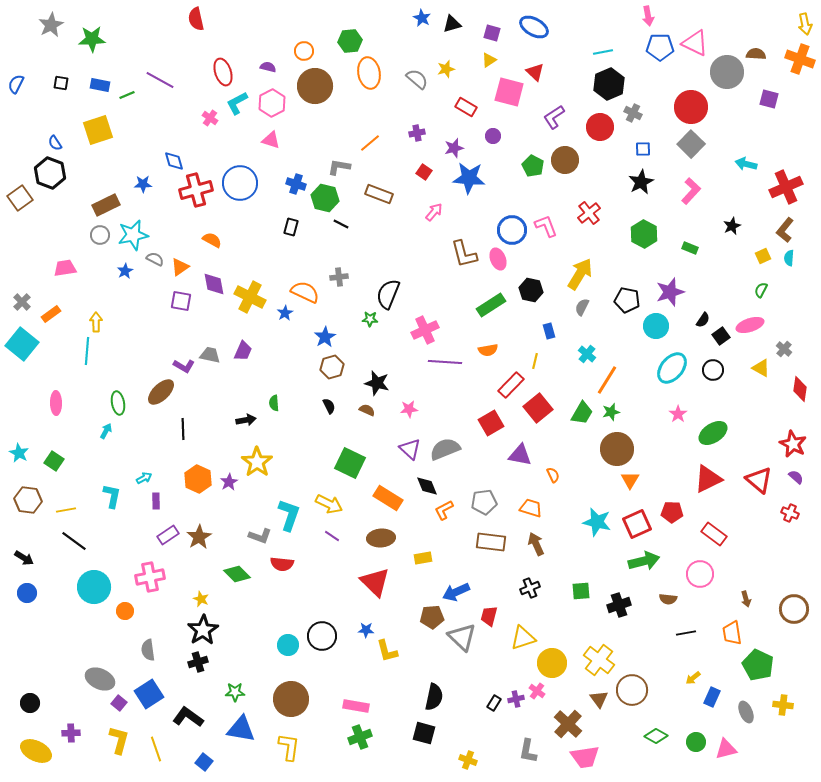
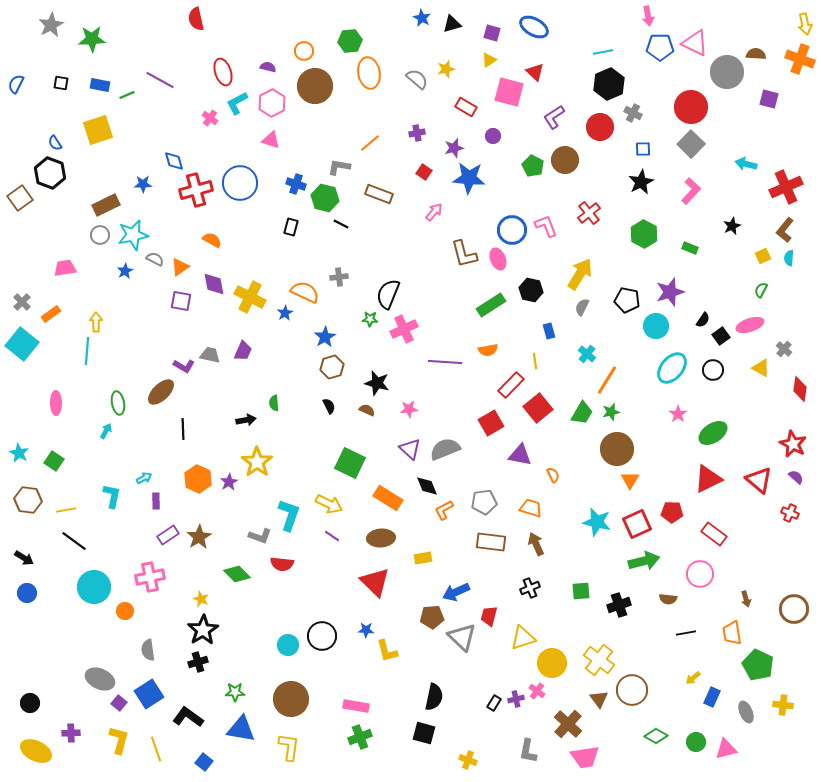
pink cross at (425, 330): moved 21 px left, 1 px up
yellow line at (535, 361): rotated 21 degrees counterclockwise
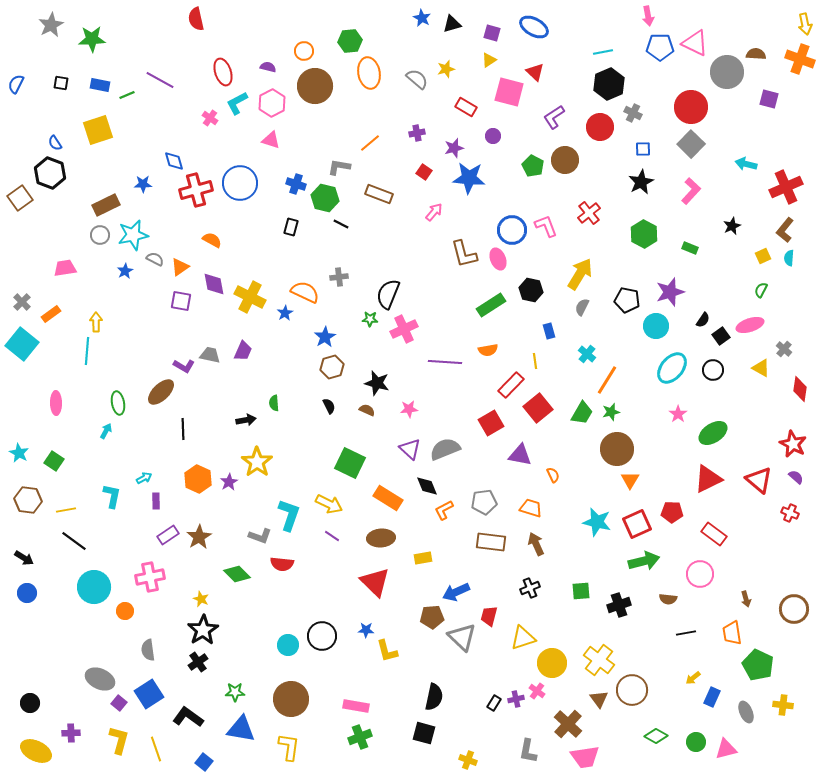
black cross at (198, 662): rotated 18 degrees counterclockwise
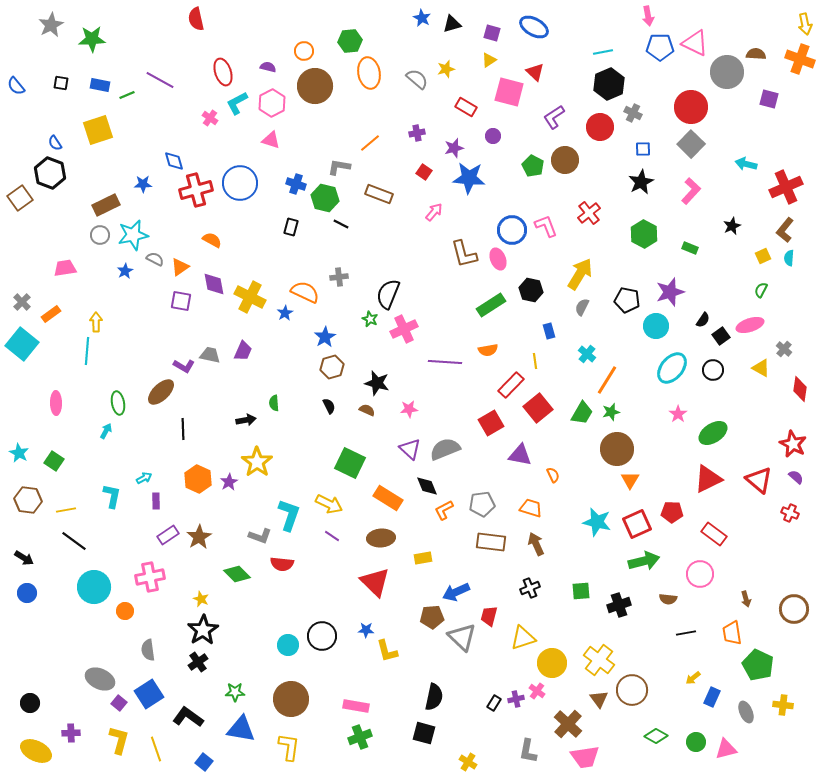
blue semicircle at (16, 84): moved 2 px down; rotated 66 degrees counterclockwise
green star at (370, 319): rotated 21 degrees clockwise
gray pentagon at (484, 502): moved 2 px left, 2 px down
yellow cross at (468, 760): moved 2 px down; rotated 12 degrees clockwise
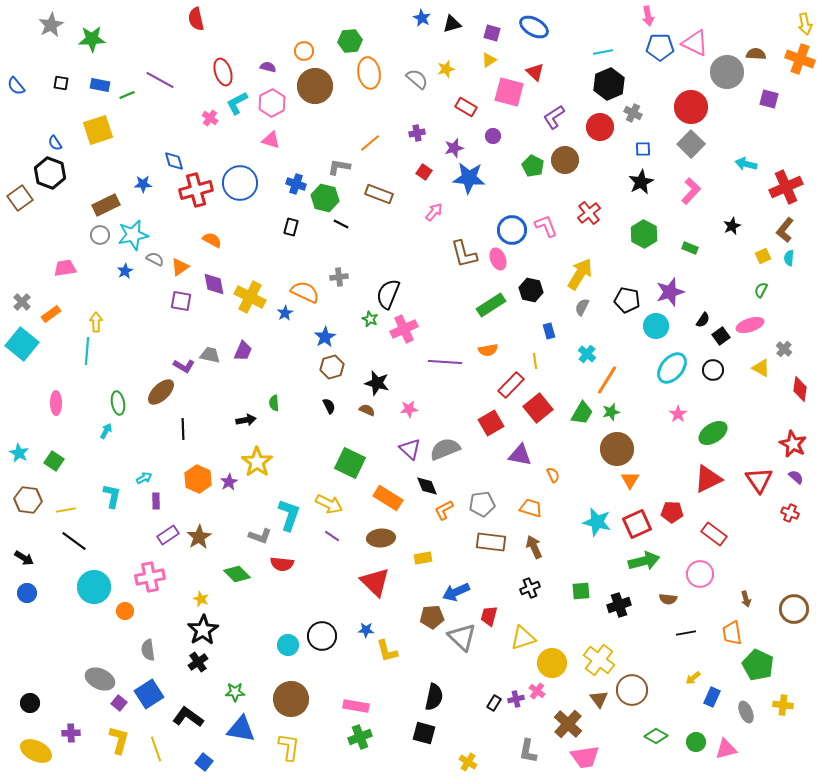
red triangle at (759, 480): rotated 16 degrees clockwise
brown arrow at (536, 544): moved 2 px left, 3 px down
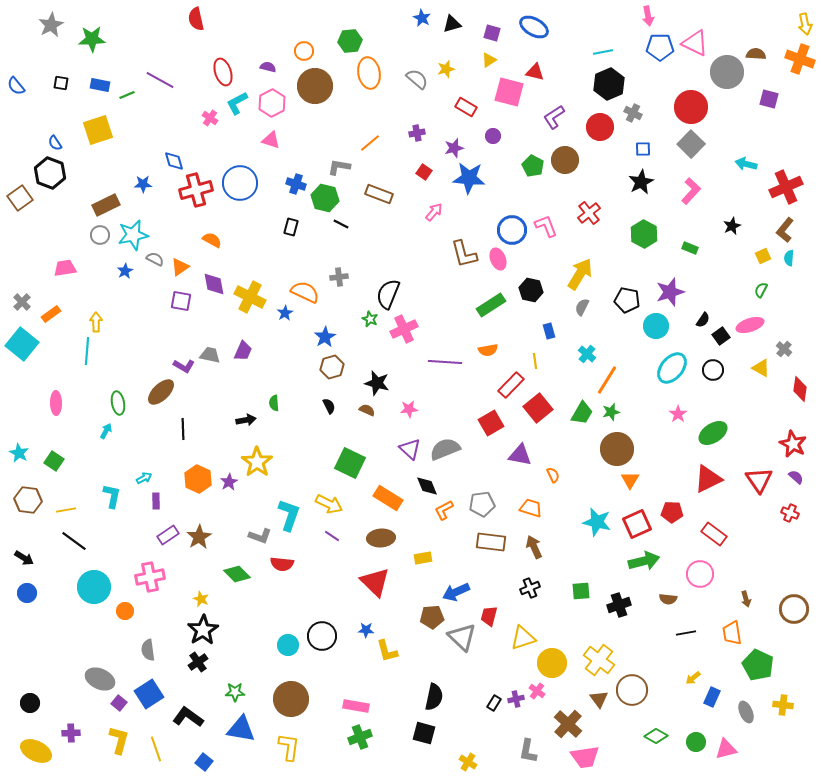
red triangle at (535, 72): rotated 30 degrees counterclockwise
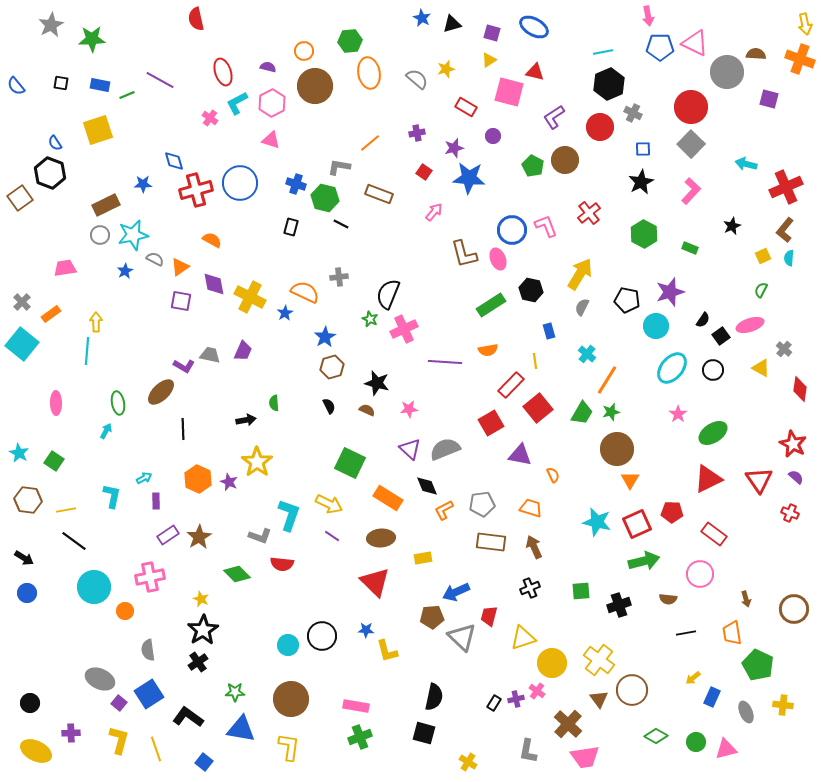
purple star at (229, 482): rotated 18 degrees counterclockwise
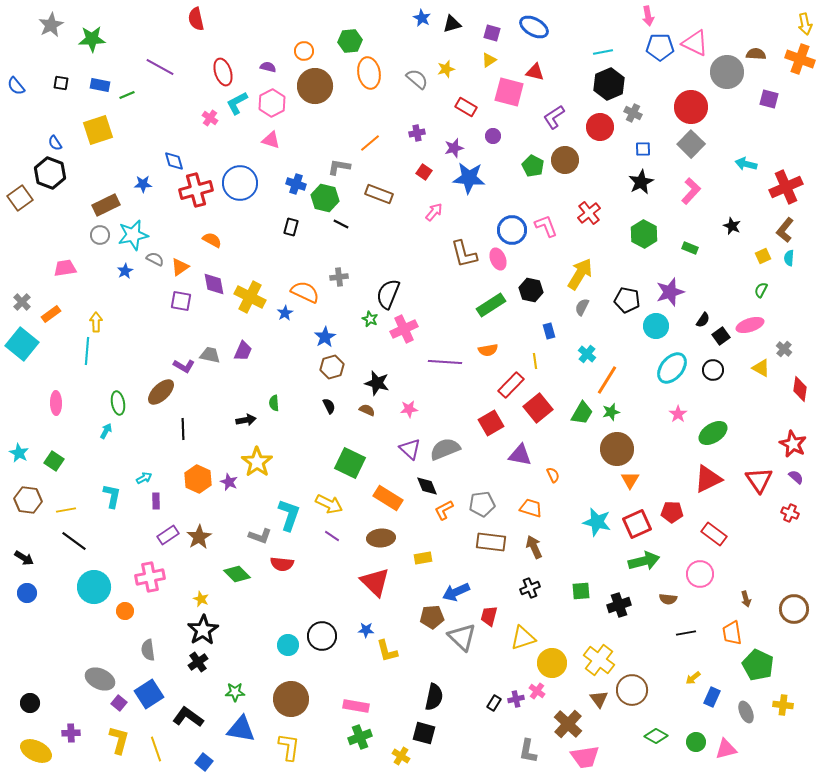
purple line at (160, 80): moved 13 px up
black star at (732, 226): rotated 24 degrees counterclockwise
yellow cross at (468, 762): moved 67 px left, 6 px up
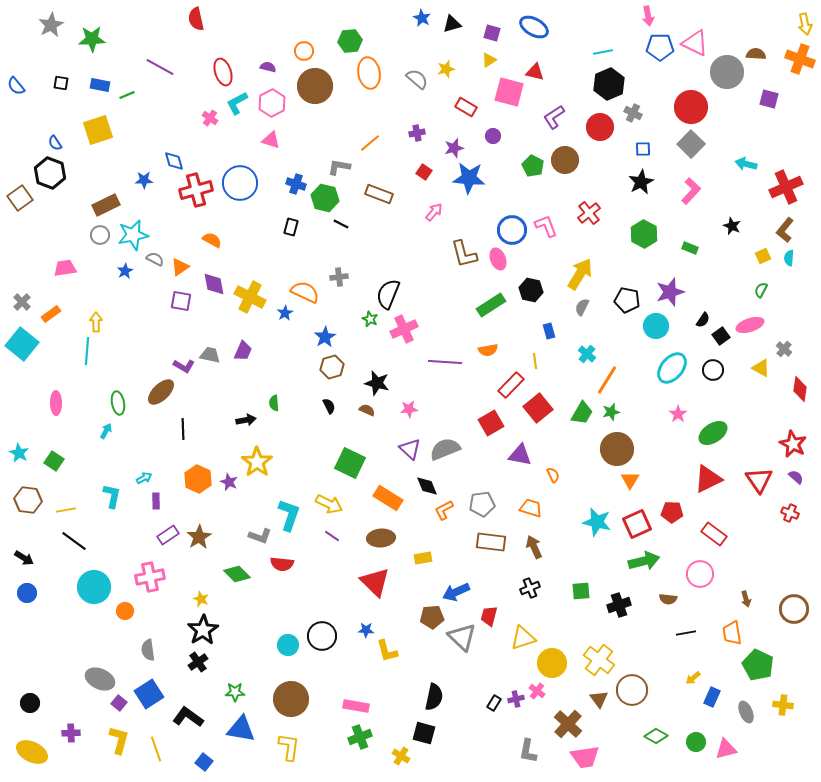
blue star at (143, 184): moved 1 px right, 4 px up
yellow ellipse at (36, 751): moved 4 px left, 1 px down
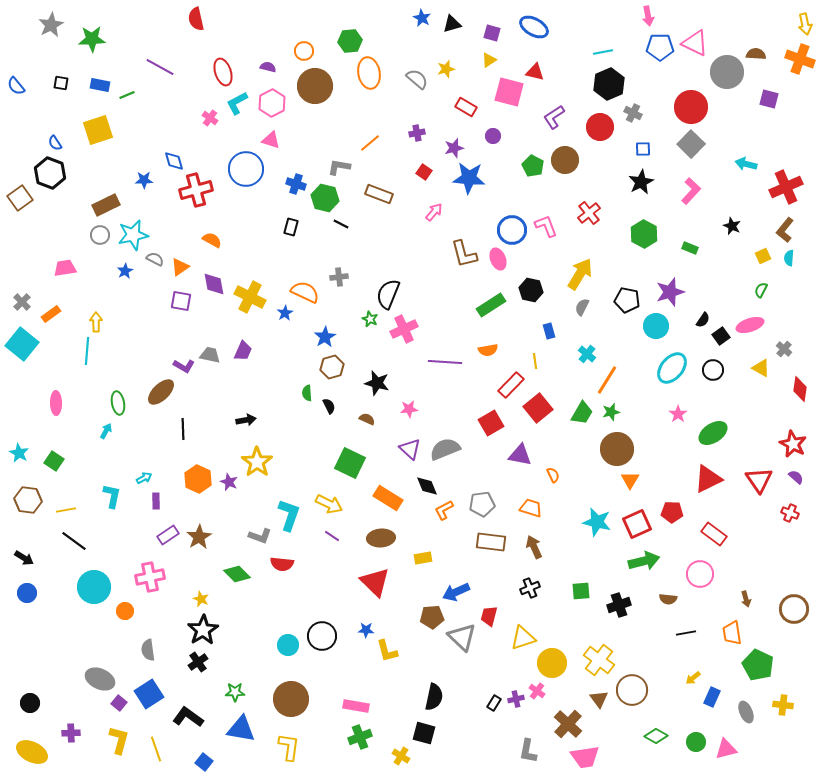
blue circle at (240, 183): moved 6 px right, 14 px up
green semicircle at (274, 403): moved 33 px right, 10 px up
brown semicircle at (367, 410): moved 9 px down
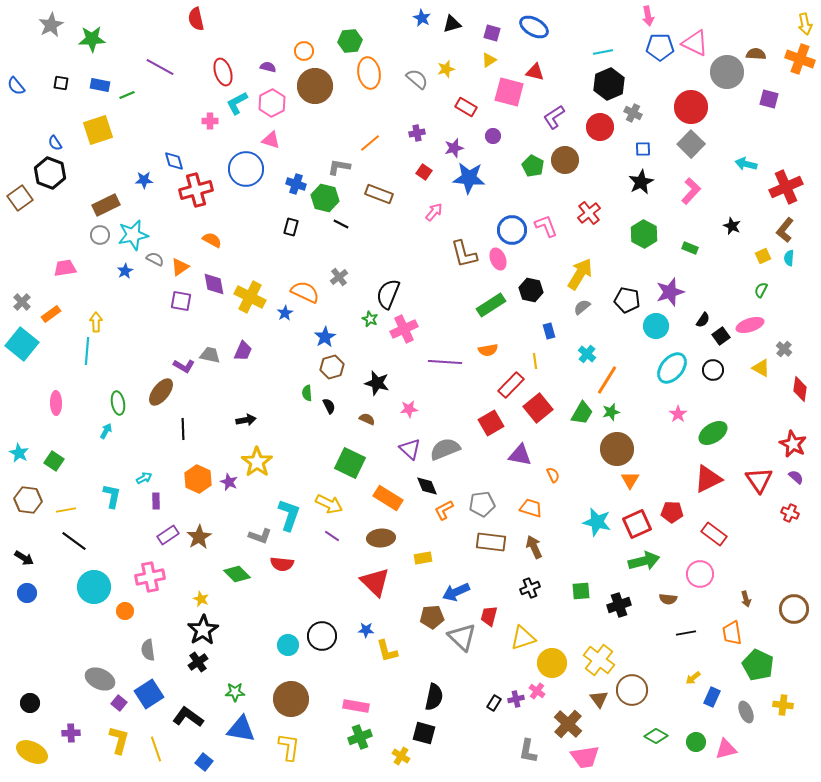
pink cross at (210, 118): moved 3 px down; rotated 35 degrees counterclockwise
gray cross at (339, 277): rotated 30 degrees counterclockwise
gray semicircle at (582, 307): rotated 24 degrees clockwise
brown ellipse at (161, 392): rotated 8 degrees counterclockwise
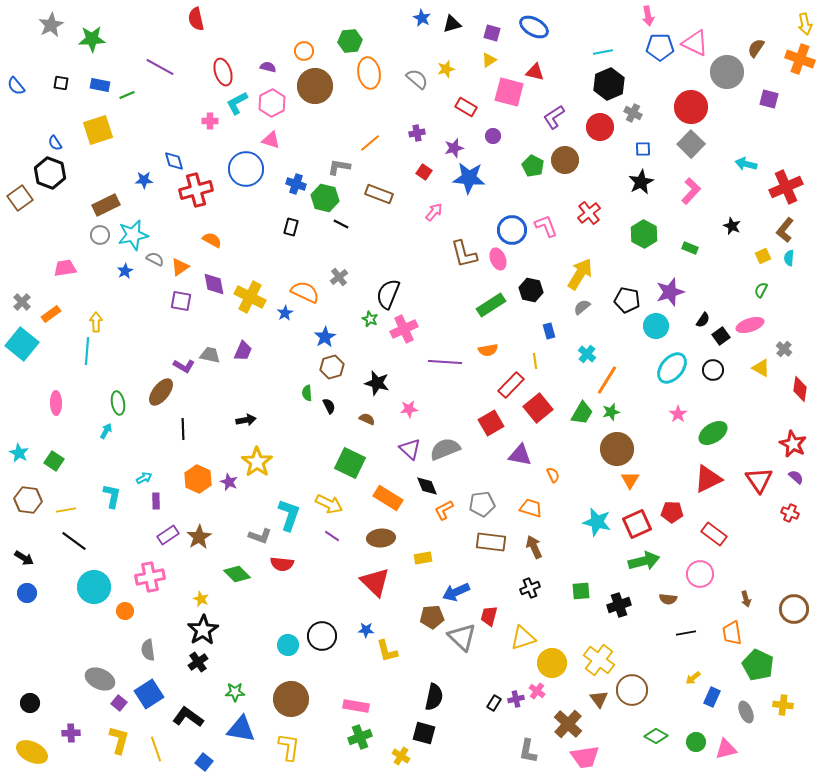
brown semicircle at (756, 54): moved 6 px up; rotated 60 degrees counterclockwise
